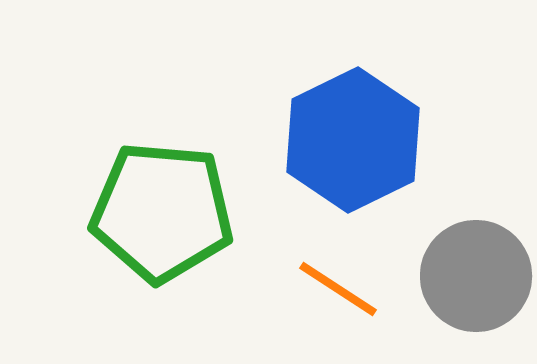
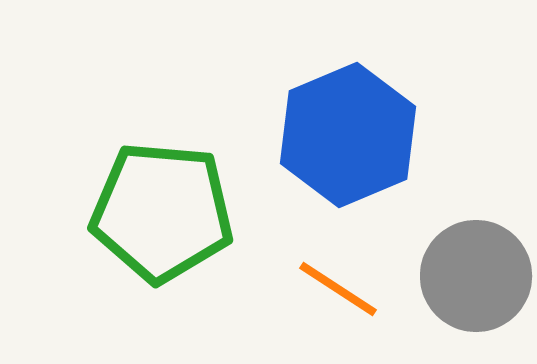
blue hexagon: moved 5 px left, 5 px up; rotated 3 degrees clockwise
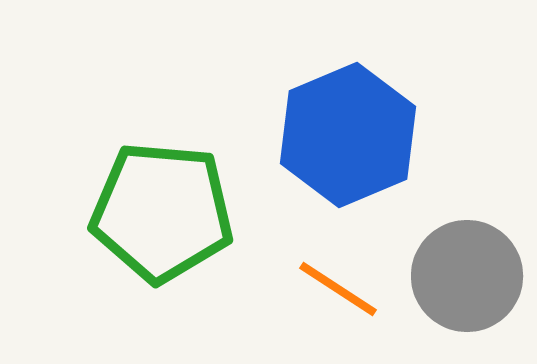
gray circle: moved 9 px left
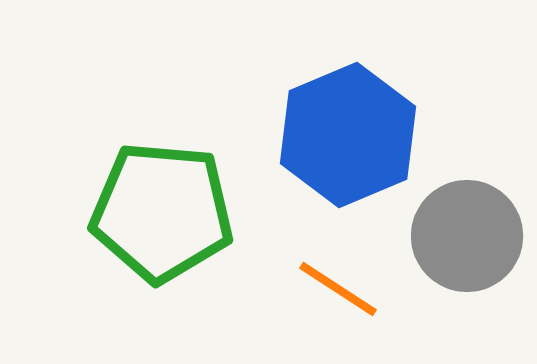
gray circle: moved 40 px up
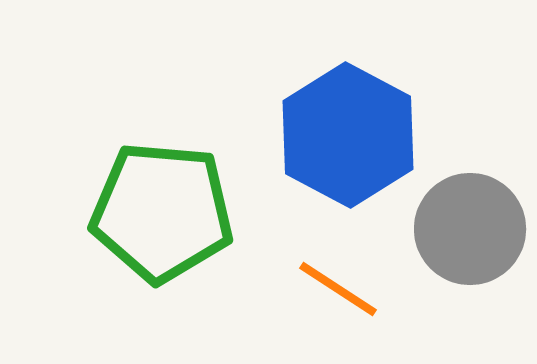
blue hexagon: rotated 9 degrees counterclockwise
gray circle: moved 3 px right, 7 px up
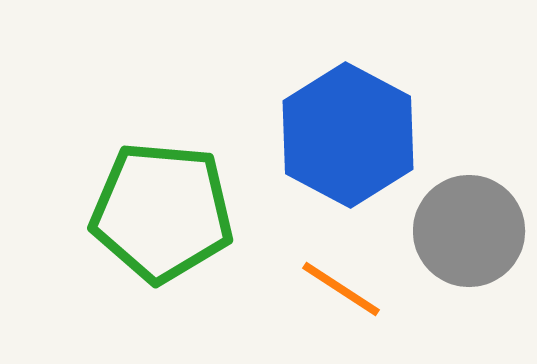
gray circle: moved 1 px left, 2 px down
orange line: moved 3 px right
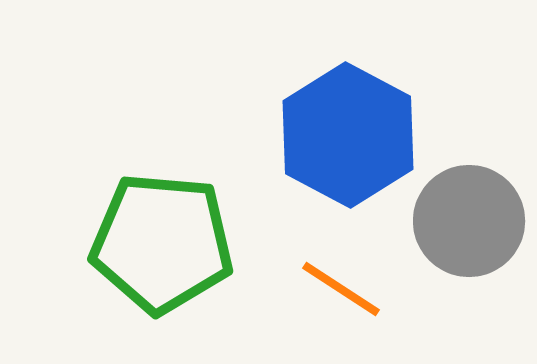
green pentagon: moved 31 px down
gray circle: moved 10 px up
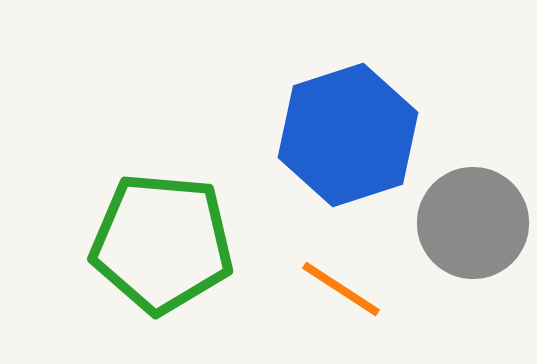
blue hexagon: rotated 14 degrees clockwise
gray circle: moved 4 px right, 2 px down
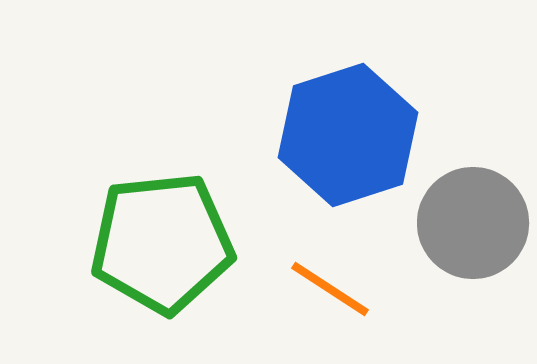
green pentagon: rotated 11 degrees counterclockwise
orange line: moved 11 px left
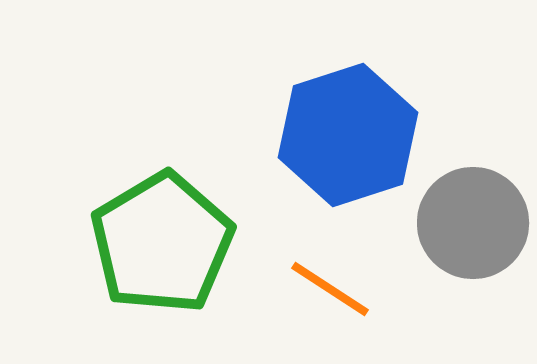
green pentagon: rotated 25 degrees counterclockwise
